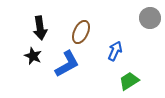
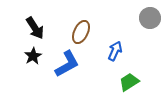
black arrow: moved 5 px left; rotated 25 degrees counterclockwise
black star: rotated 18 degrees clockwise
green trapezoid: moved 1 px down
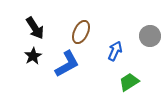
gray circle: moved 18 px down
